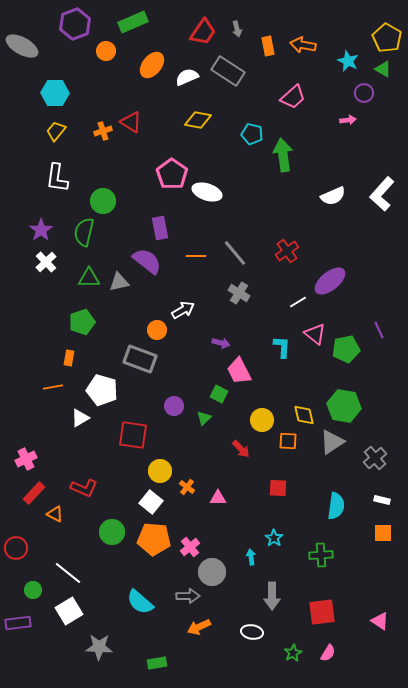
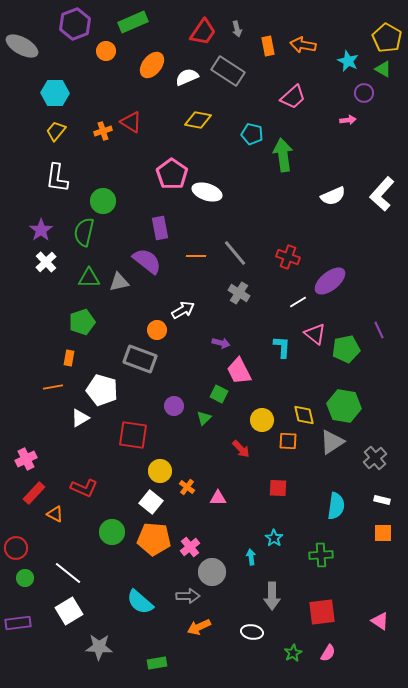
red cross at (287, 251): moved 1 px right, 6 px down; rotated 35 degrees counterclockwise
green circle at (33, 590): moved 8 px left, 12 px up
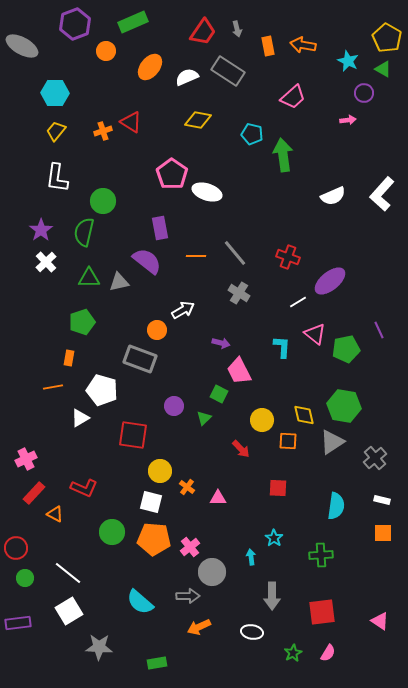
orange ellipse at (152, 65): moved 2 px left, 2 px down
white square at (151, 502): rotated 25 degrees counterclockwise
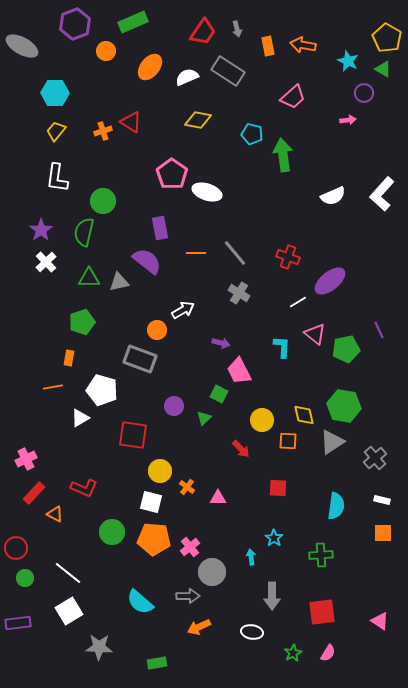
orange line at (196, 256): moved 3 px up
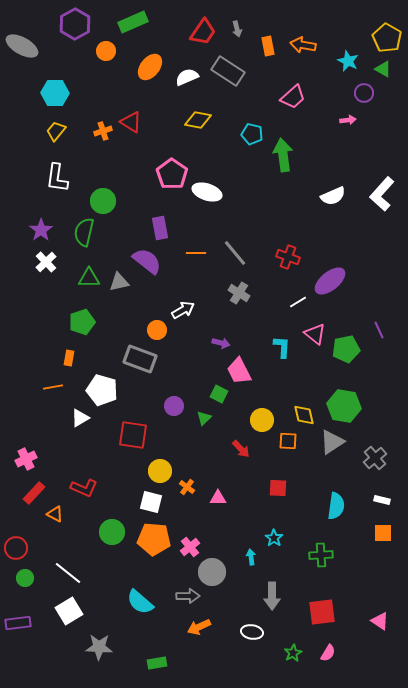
purple hexagon at (75, 24): rotated 8 degrees counterclockwise
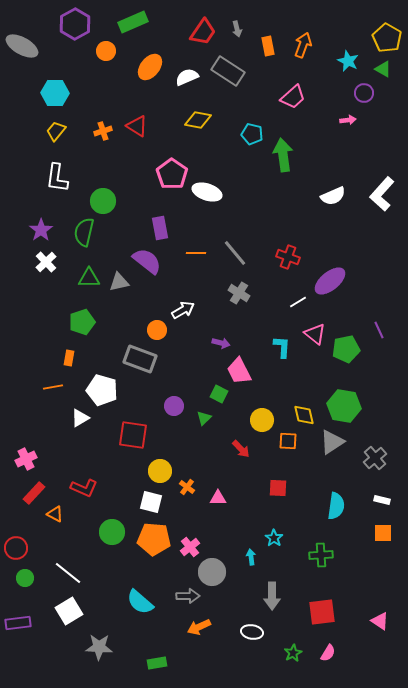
orange arrow at (303, 45): rotated 100 degrees clockwise
red triangle at (131, 122): moved 6 px right, 4 px down
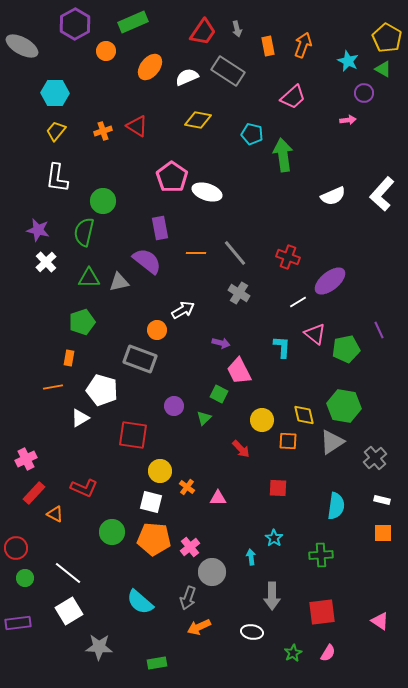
pink pentagon at (172, 174): moved 3 px down
purple star at (41, 230): moved 3 px left; rotated 25 degrees counterclockwise
gray arrow at (188, 596): moved 2 px down; rotated 110 degrees clockwise
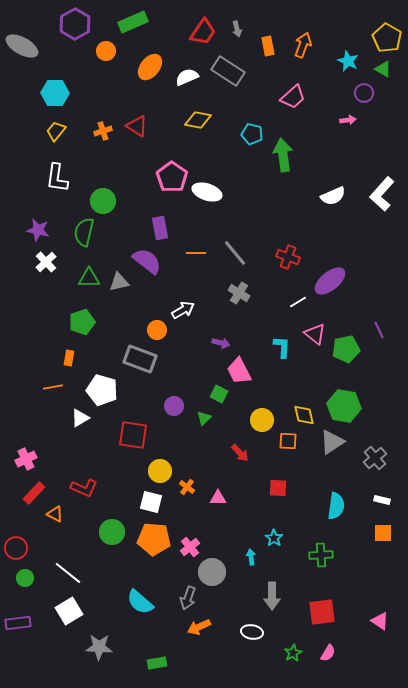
red arrow at (241, 449): moved 1 px left, 4 px down
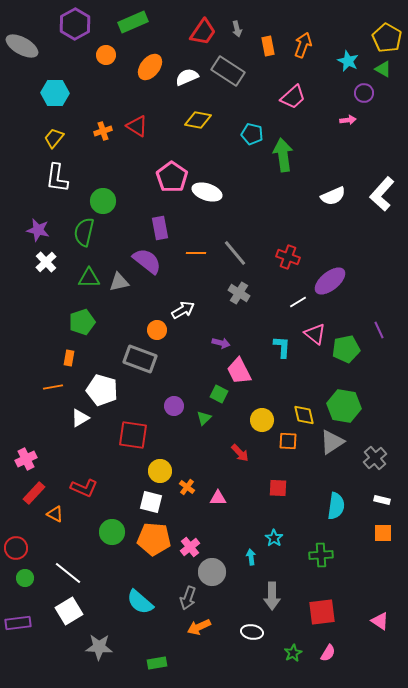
orange circle at (106, 51): moved 4 px down
yellow trapezoid at (56, 131): moved 2 px left, 7 px down
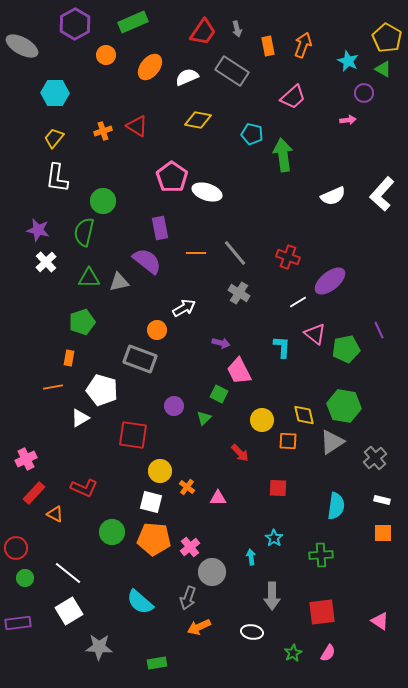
gray rectangle at (228, 71): moved 4 px right
white arrow at (183, 310): moved 1 px right, 2 px up
